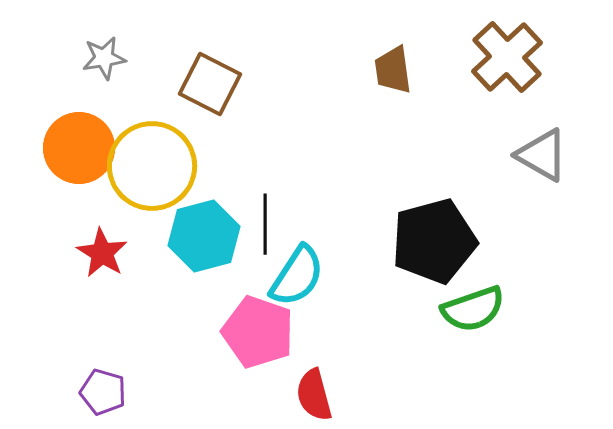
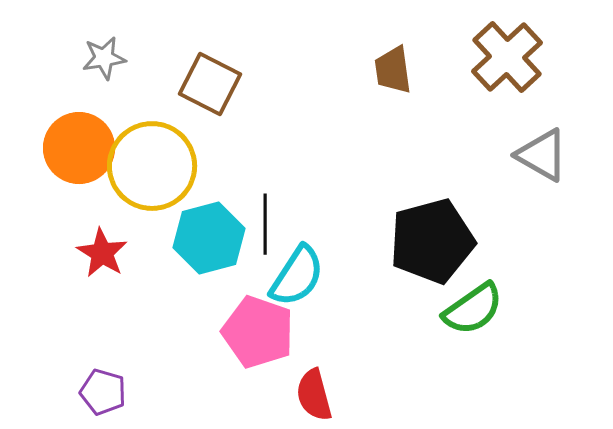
cyan hexagon: moved 5 px right, 2 px down
black pentagon: moved 2 px left
green semicircle: rotated 16 degrees counterclockwise
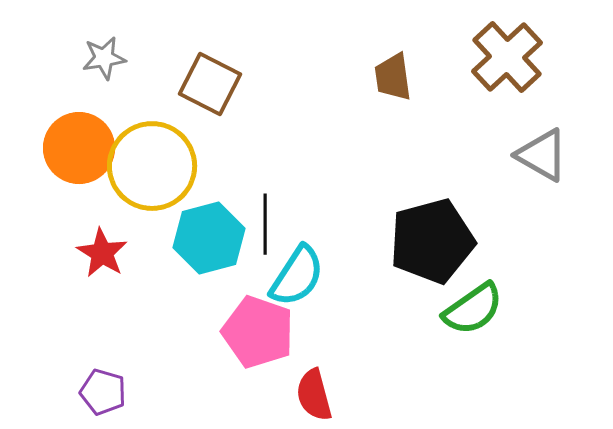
brown trapezoid: moved 7 px down
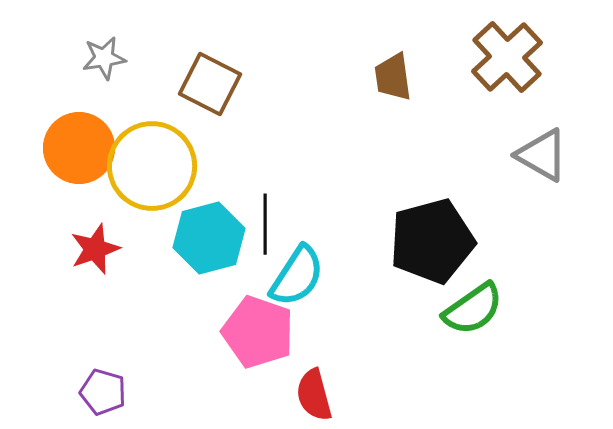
red star: moved 7 px left, 4 px up; rotated 21 degrees clockwise
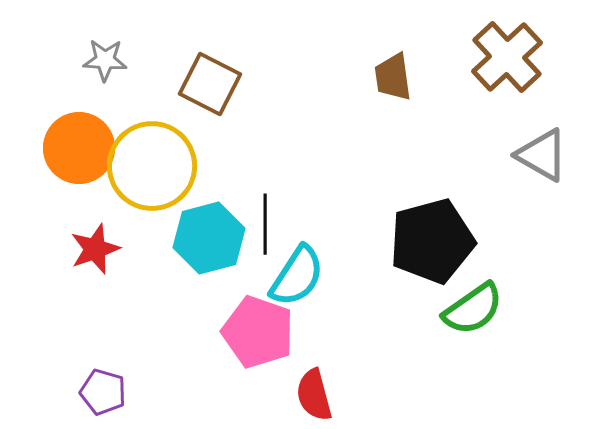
gray star: moved 1 px right, 2 px down; rotated 12 degrees clockwise
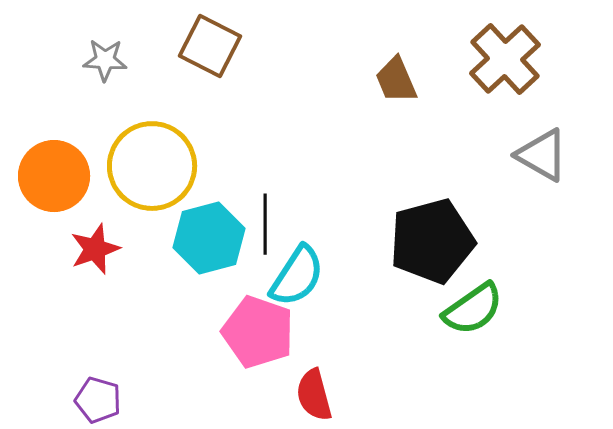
brown cross: moved 2 px left, 2 px down
brown trapezoid: moved 3 px right, 3 px down; rotated 15 degrees counterclockwise
brown square: moved 38 px up
orange circle: moved 25 px left, 28 px down
purple pentagon: moved 5 px left, 8 px down
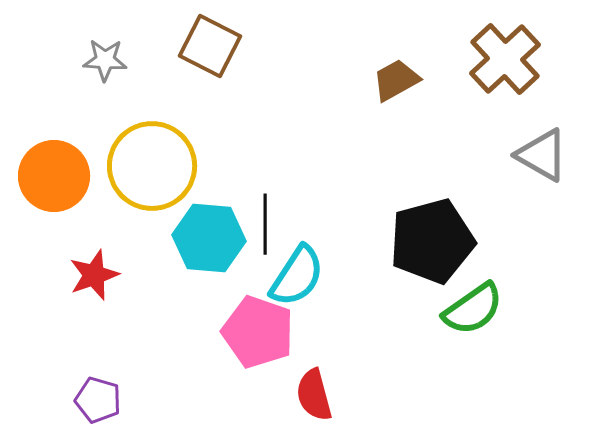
brown trapezoid: rotated 84 degrees clockwise
cyan hexagon: rotated 20 degrees clockwise
red star: moved 1 px left, 26 px down
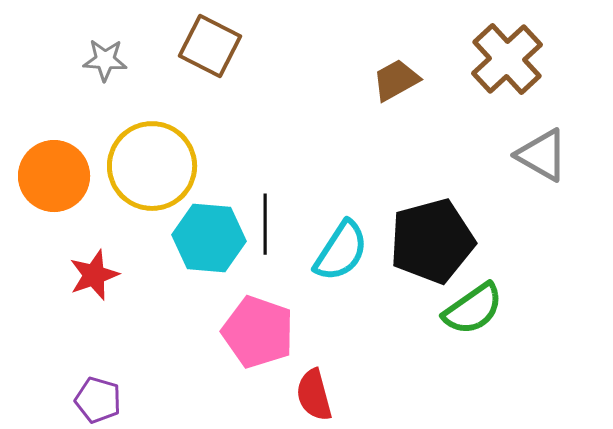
brown cross: moved 2 px right
cyan semicircle: moved 44 px right, 25 px up
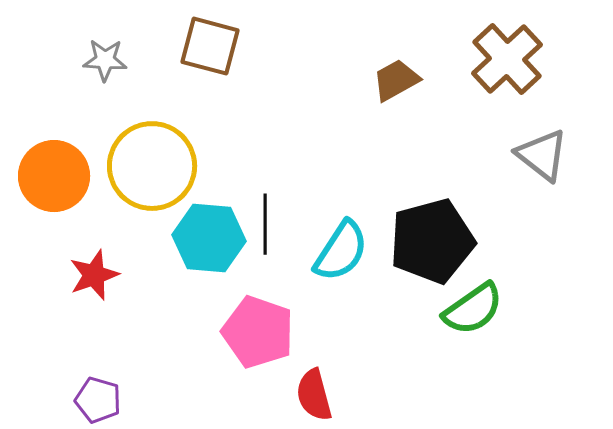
brown square: rotated 12 degrees counterclockwise
gray triangle: rotated 8 degrees clockwise
